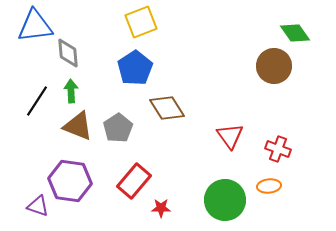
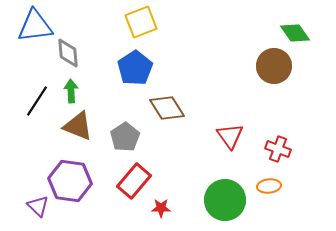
gray pentagon: moved 7 px right, 9 px down
purple triangle: rotated 25 degrees clockwise
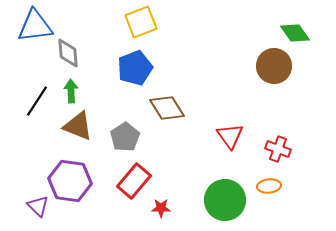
blue pentagon: rotated 12 degrees clockwise
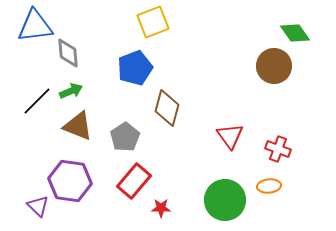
yellow square: moved 12 px right
green arrow: rotated 70 degrees clockwise
black line: rotated 12 degrees clockwise
brown diamond: rotated 48 degrees clockwise
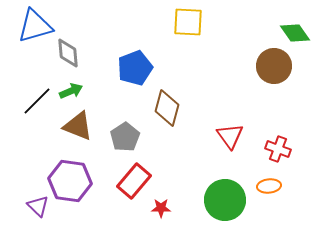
yellow square: moved 35 px right; rotated 24 degrees clockwise
blue triangle: rotated 9 degrees counterclockwise
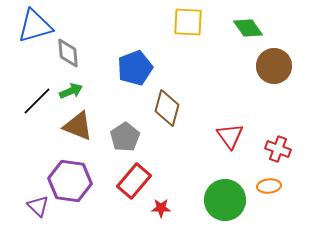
green diamond: moved 47 px left, 5 px up
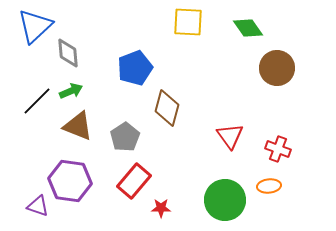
blue triangle: rotated 27 degrees counterclockwise
brown circle: moved 3 px right, 2 px down
purple triangle: rotated 25 degrees counterclockwise
